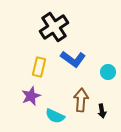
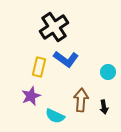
blue L-shape: moved 7 px left
black arrow: moved 2 px right, 4 px up
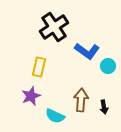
blue L-shape: moved 21 px right, 8 px up
cyan circle: moved 6 px up
